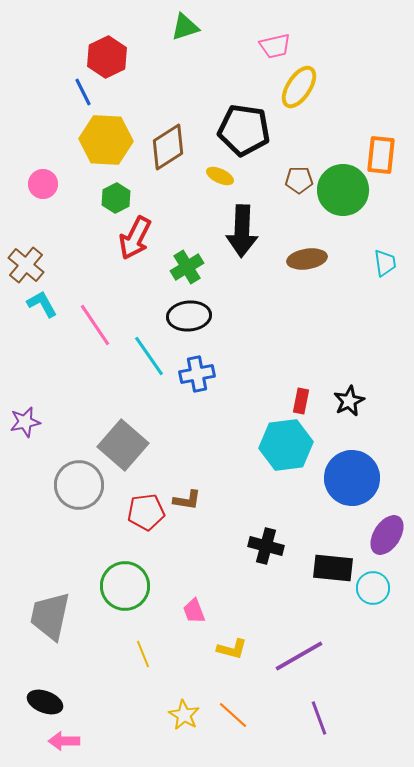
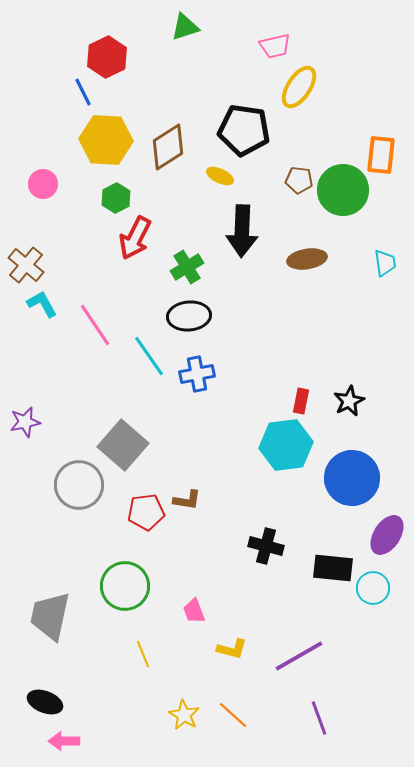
brown pentagon at (299, 180): rotated 8 degrees clockwise
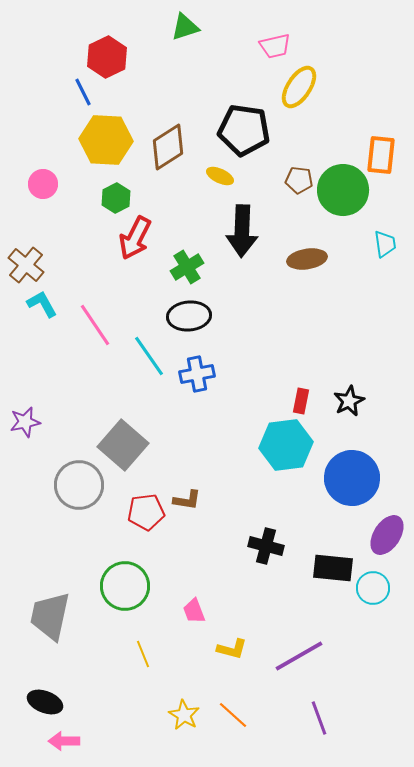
cyan trapezoid at (385, 263): moved 19 px up
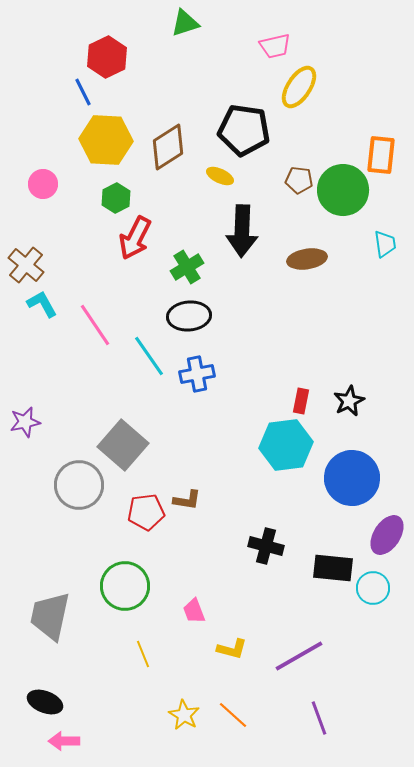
green triangle at (185, 27): moved 4 px up
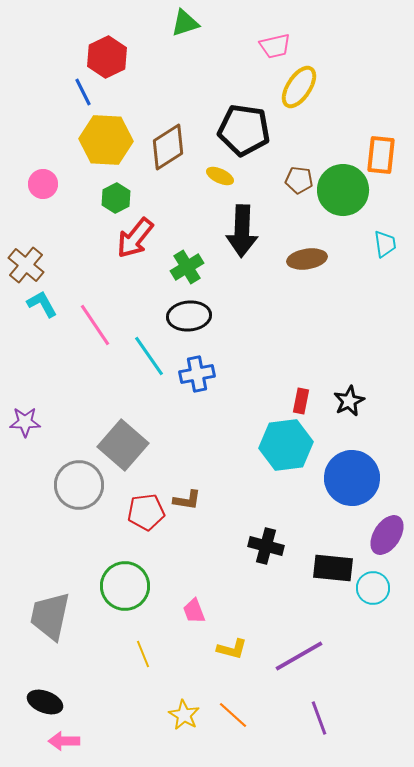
red arrow at (135, 238): rotated 12 degrees clockwise
purple star at (25, 422): rotated 12 degrees clockwise
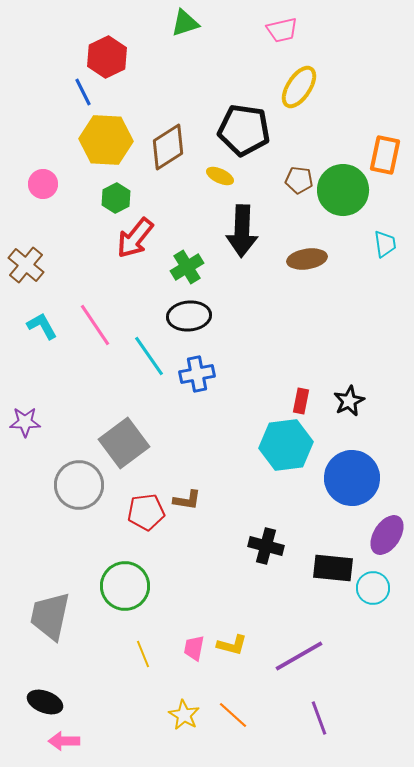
pink trapezoid at (275, 46): moved 7 px right, 16 px up
orange rectangle at (381, 155): moved 4 px right; rotated 6 degrees clockwise
cyan L-shape at (42, 304): moved 22 px down
gray square at (123, 445): moved 1 px right, 2 px up; rotated 12 degrees clockwise
pink trapezoid at (194, 611): moved 37 px down; rotated 32 degrees clockwise
yellow L-shape at (232, 649): moved 4 px up
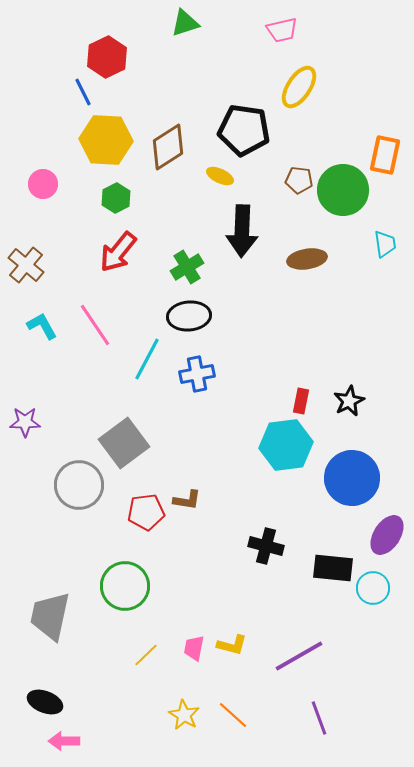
red arrow at (135, 238): moved 17 px left, 14 px down
cyan line at (149, 356): moved 2 px left, 3 px down; rotated 63 degrees clockwise
yellow line at (143, 654): moved 3 px right, 1 px down; rotated 68 degrees clockwise
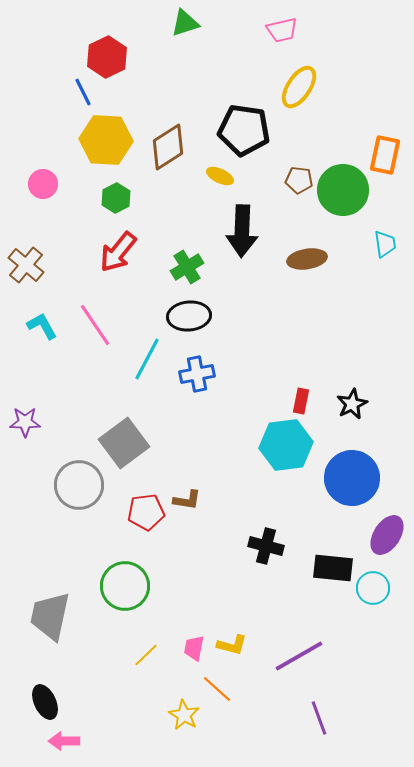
black star at (349, 401): moved 3 px right, 3 px down
black ellipse at (45, 702): rotated 44 degrees clockwise
orange line at (233, 715): moved 16 px left, 26 px up
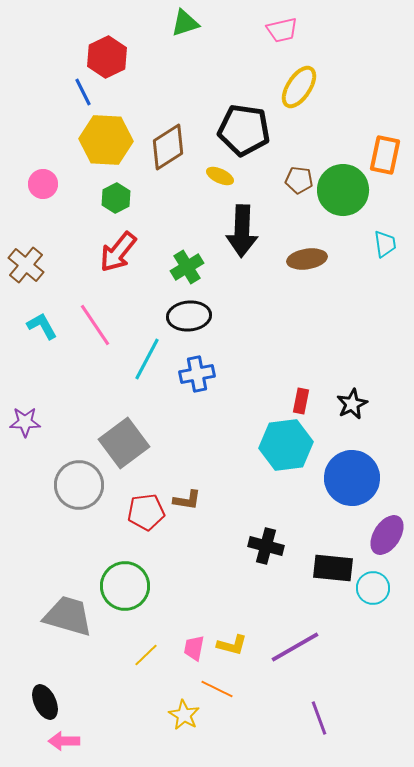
gray trapezoid at (50, 616): moved 18 px right; rotated 94 degrees clockwise
purple line at (299, 656): moved 4 px left, 9 px up
orange line at (217, 689): rotated 16 degrees counterclockwise
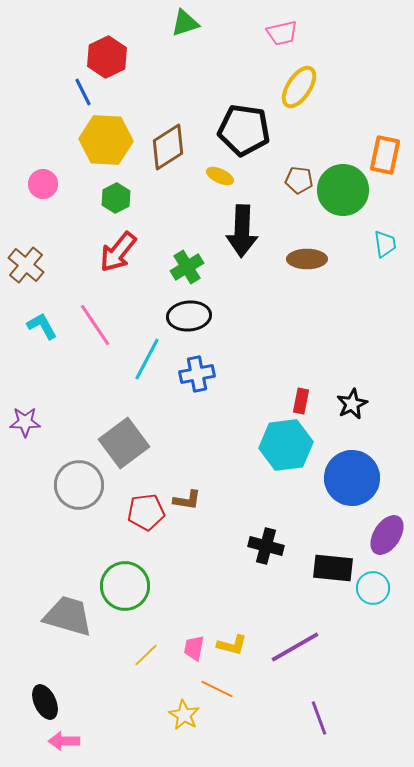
pink trapezoid at (282, 30): moved 3 px down
brown ellipse at (307, 259): rotated 9 degrees clockwise
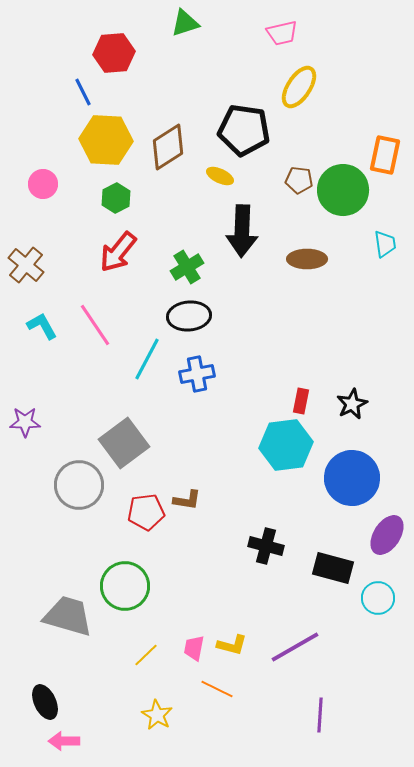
red hexagon at (107, 57): moved 7 px right, 4 px up; rotated 21 degrees clockwise
black rectangle at (333, 568): rotated 9 degrees clockwise
cyan circle at (373, 588): moved 5 px right, 10 px down
yellow star at (184, 715): moved 27 px left
purple line at (319, 718): moved 1 px right, 3 px up; rotated 24 degrees clockwise
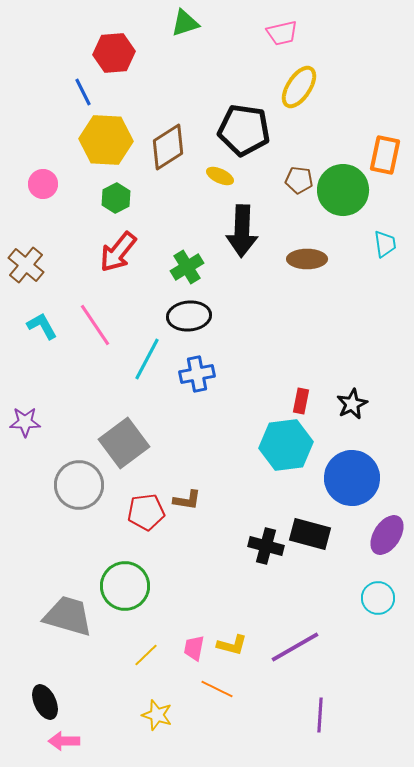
black rectangle at (333, 568): moved 23 px left, 34 px up
yellow star at (157, 715): rotated 12 degrees counterclockwise
